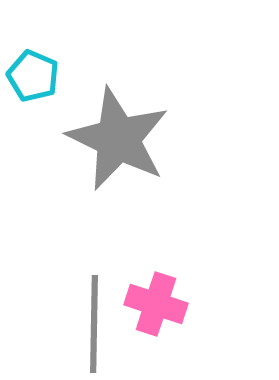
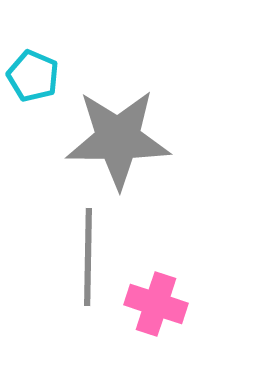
gray star: rotated 26 degrees counterclockwise
gray line: moved 6 px left, 67 px up
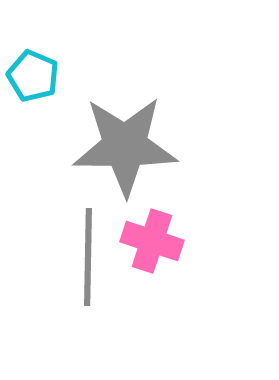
gray star: moved 7 px right, 7 px down
pink cross: moved 4 px left, 63 px up
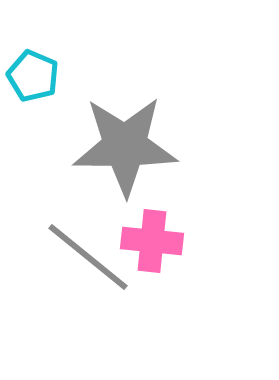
pink cross: rotated 12 degrees counterclockwise
gray line: rotated 52 degrees counterclockwise
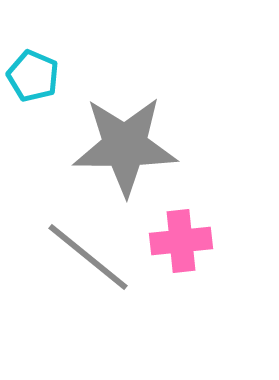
pink cross: moved 29 px right; rotated 12 degrees counterclockwise
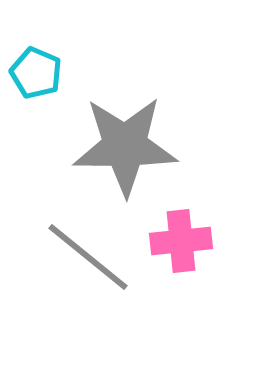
cyan pentagon: moved 3 px right, 3 px up
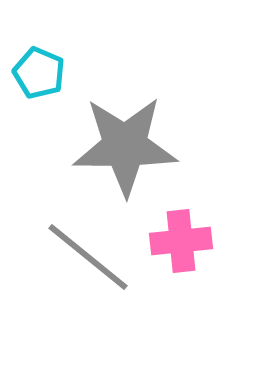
cyan pentagon: moved 3 px right
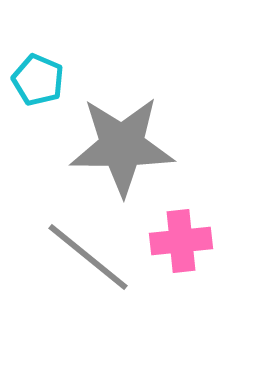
cyan pentagon: moved 1 px left, 7 px down
gray star: moved 3 px left
